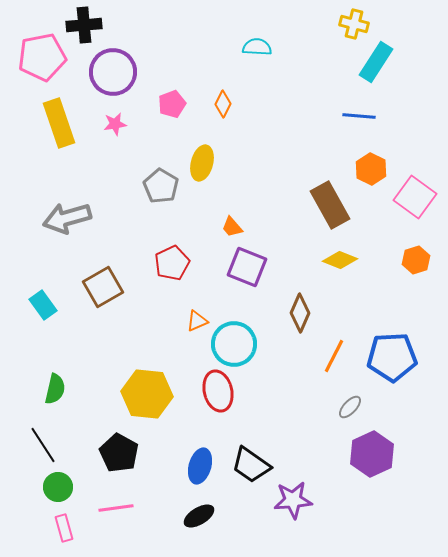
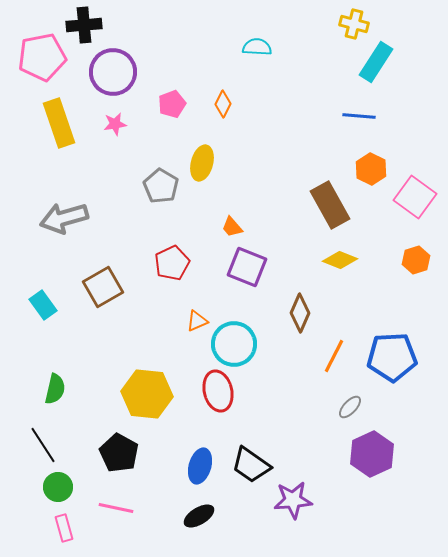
gray arrow at (67, 218): moved 3 px left
pink line at (116, 508): rotated 20 degrees clockwise
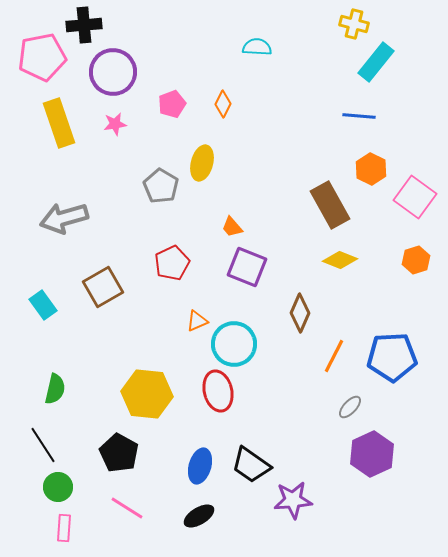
cyan rectangle at (376, 62): rotated 6 degrees clockwise
pink line at (116, 508): moved 11 px right; rotated 20 degrees clockwise
pink rectangle at (64, 528): rotated 20 degrees clockwise
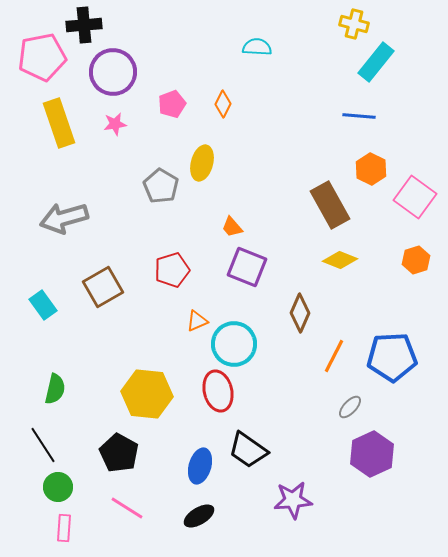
red pentagon at (172, 263): moved 7 px down; rotated 8 degrees clockwise
black trapezoid at (251, 465): moved 3 px left, 15 px up
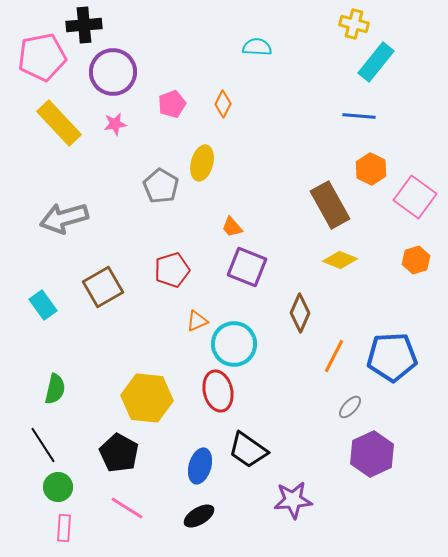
yellow rectangle at (59, 123): rotated 24 degrees counterclockwise
yellow hexagon at (147, 394): moved 4 px down
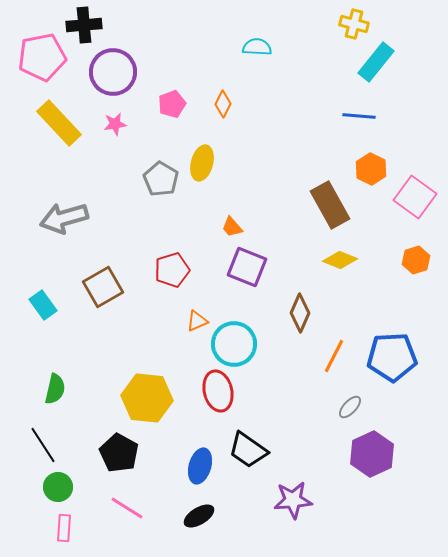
gray pentagon at (161, 186): moved 7 px up
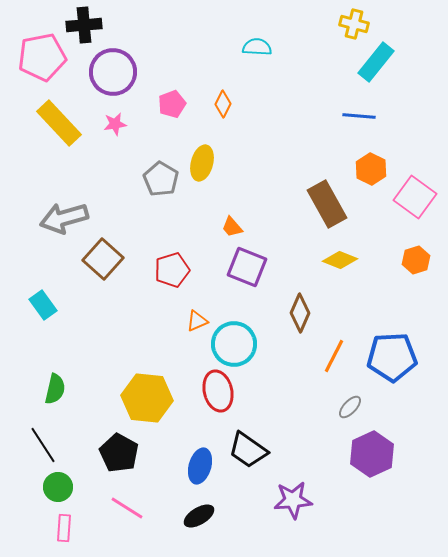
brown rectangle at (330, 205): moved 3 px left, 1 px up
brown square at (103, 287): moved 28 px up; rotated 18 degrees counterclockwise
